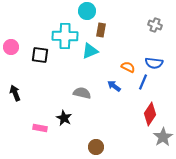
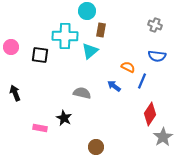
cyan triangle: rotated 18 degrees counterclockwise
blue semicircle: moved 3 px right, 7 px up
blue line: moved 1 px left, 1 px up
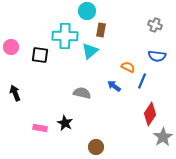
black star: moved 1 px right, 5 px down
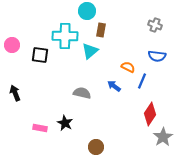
pink circle: moved 1 px right, 2 px up
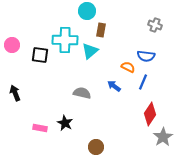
cyan cross: moved 4 px down
blue semicircle: moved 11 px left
blue line: moved 1 px right, 1 px down
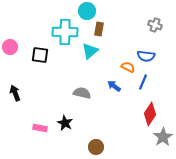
brown rectangle: moved 2 px left, 1 px up
cyan cross: moved 8 px up
pink circle: moved 2 px left, 2 px down
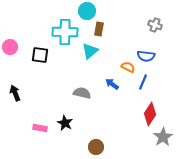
blue arrow: moved 2 px left, 2 px up
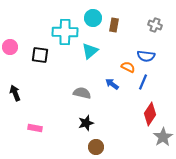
cyan circle: moved 6 px right, 7 px down
brown rectangle: moved 15 px right, 4 px up
black star: moved 21 px right; rotated 28 degrees clockwise
pink rectangle: moved 5 px left
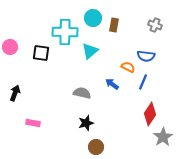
black square: moved 1 px right, 2 px up
black arrow: rotated 42 degrees clockwise
pink rectangle: moved 2 px left, 5 px up
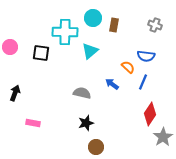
orange semicircle: rotated 16 degrees clockwise
